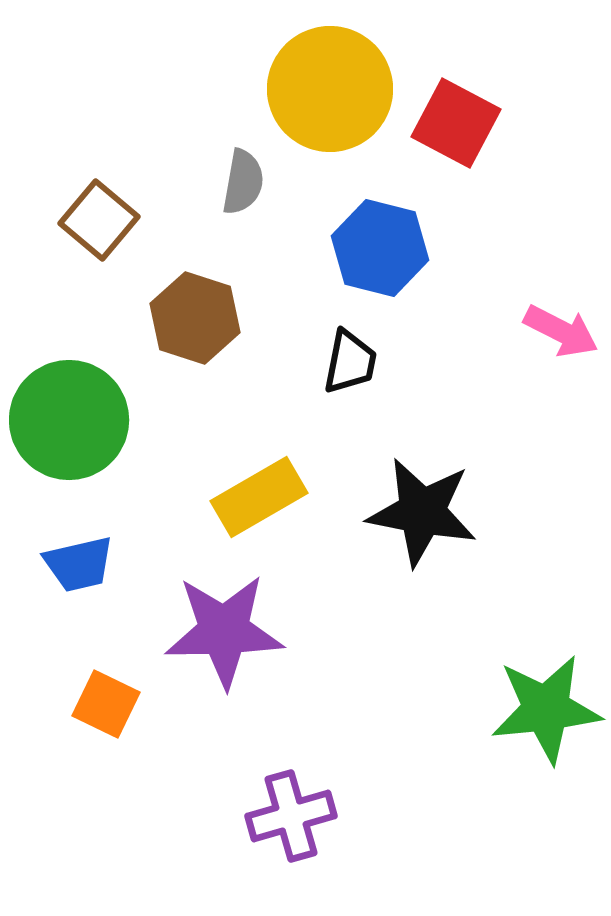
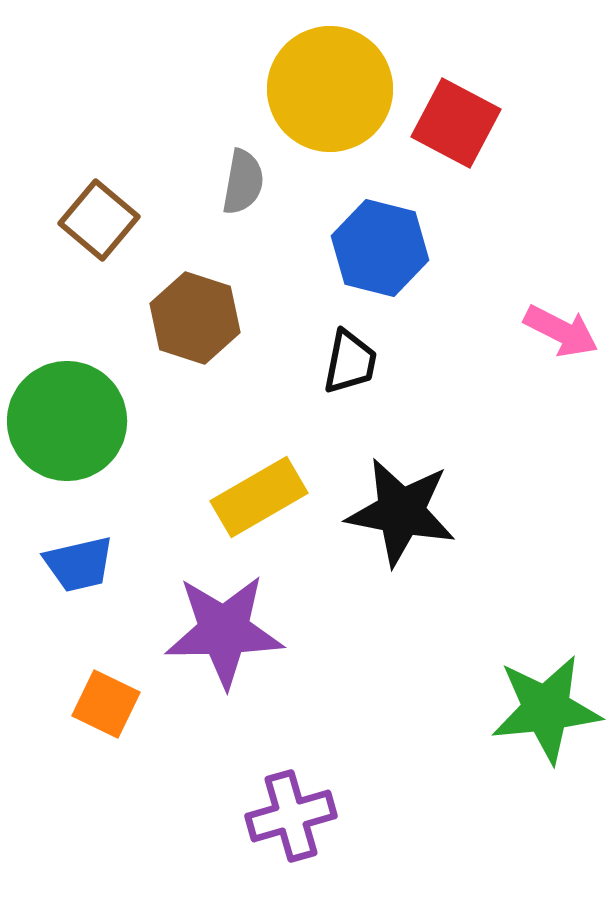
green circle: moved 2 px left, 1 px down
black star: moved 21 px left
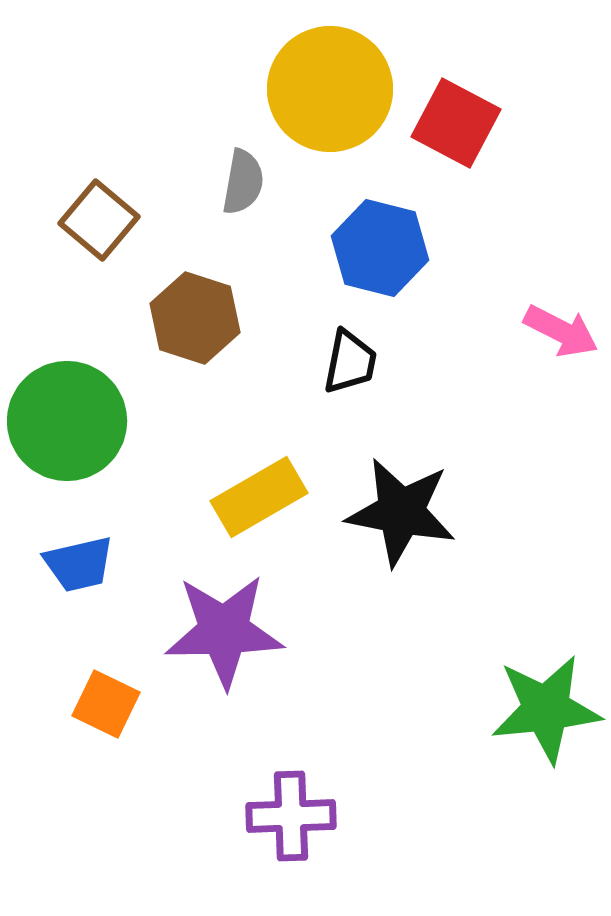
purple cross: rotated 14 degrees clockwise
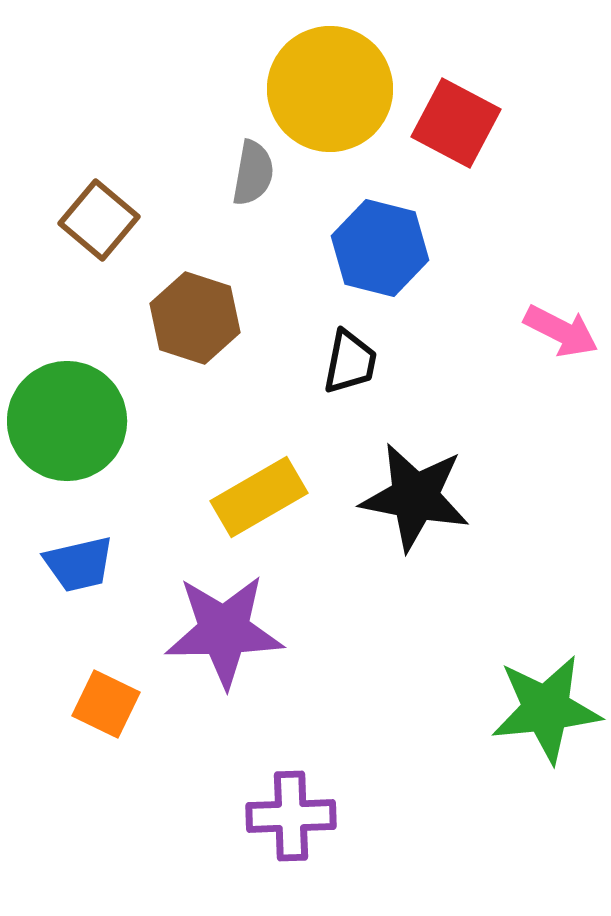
gray semicircle: moved 10 px right, 9 px up
black star: moved 14 px right, 15 px up
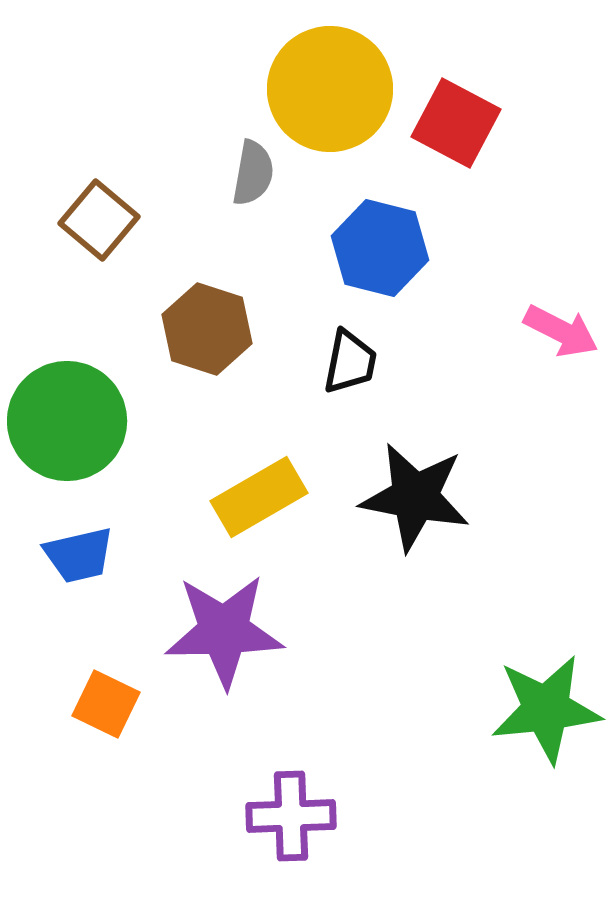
brown hexagon: moved 12 px right, 11 px down
blue trapezoid: moved 9 px up
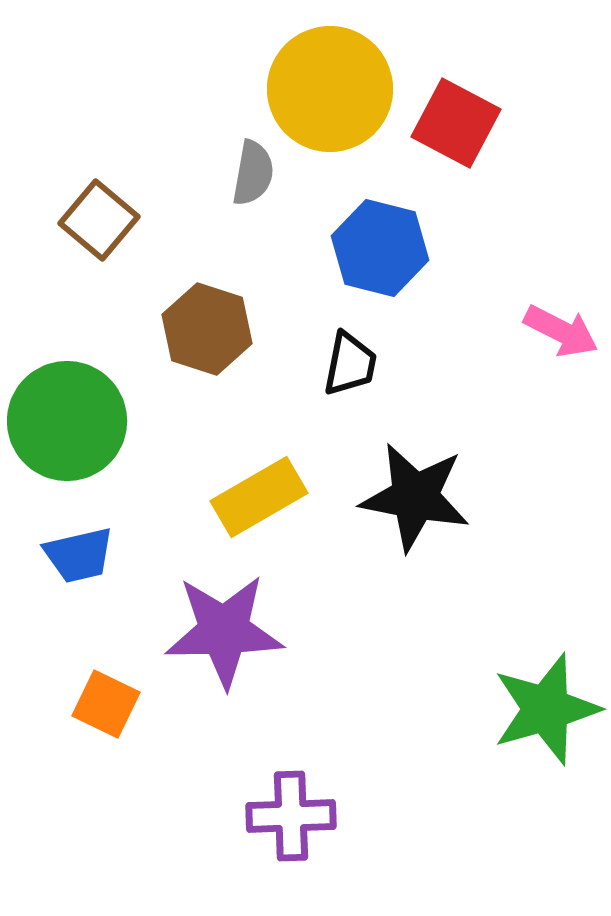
black trapezoid: moved 2 px down
green star: rotated 10 degrees counterclockwise
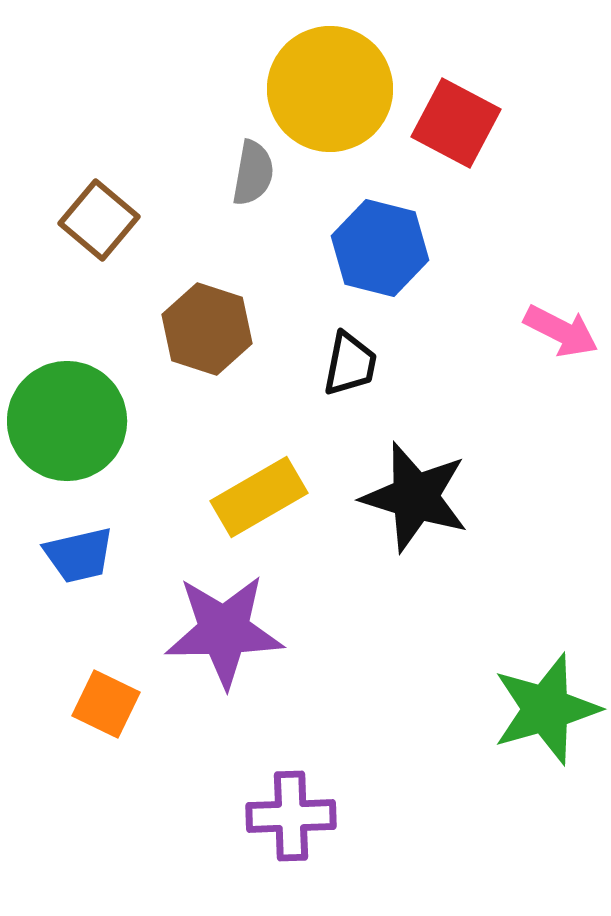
black star: rotated 6 degrees clockwise
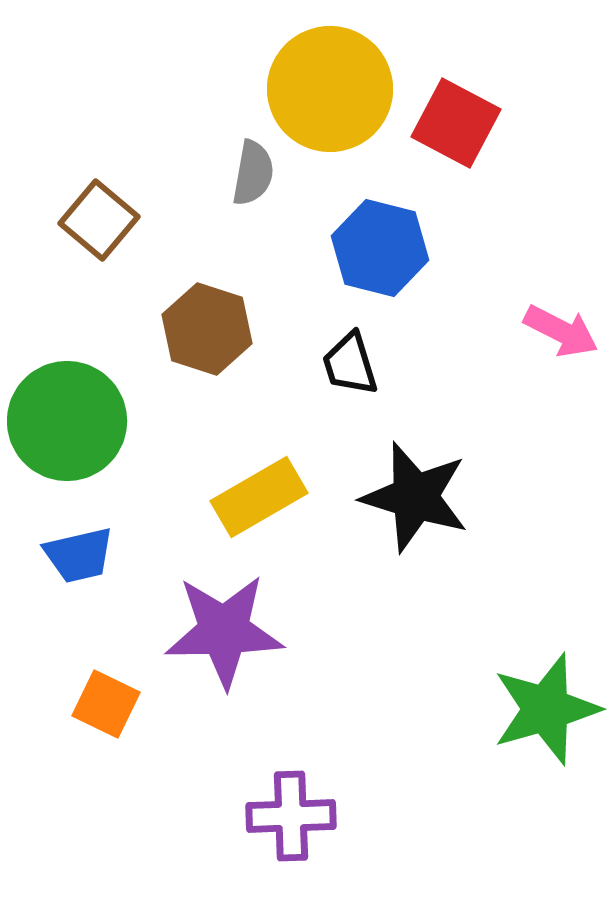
black trapezoid: rotated 152 degrees clockwise
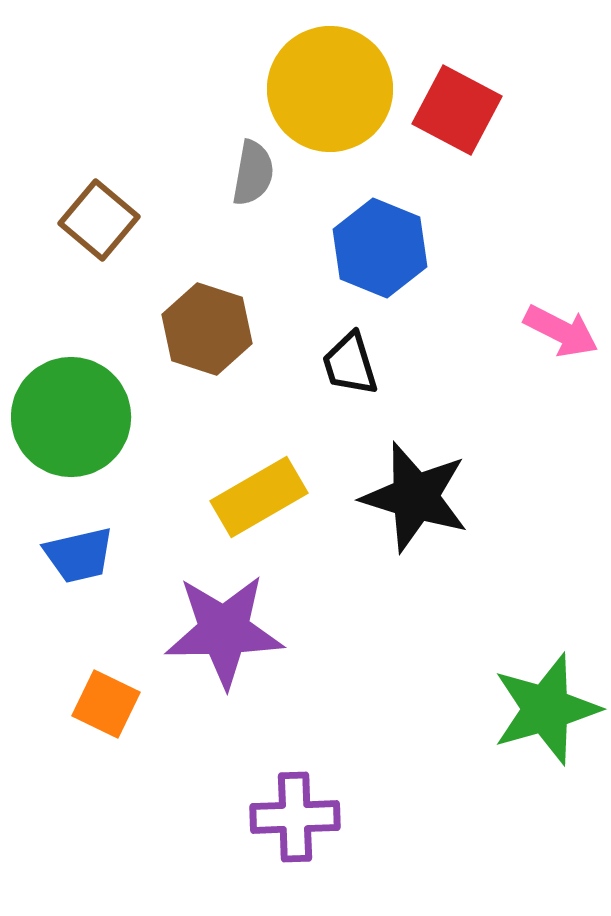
red square: moved 1 px right, 13 px up
blue hexagon: rotated 8 degrees clockwise
green circle: moved 4 px right, 4 px up
purple cross: moved 4 px right, 1 px down
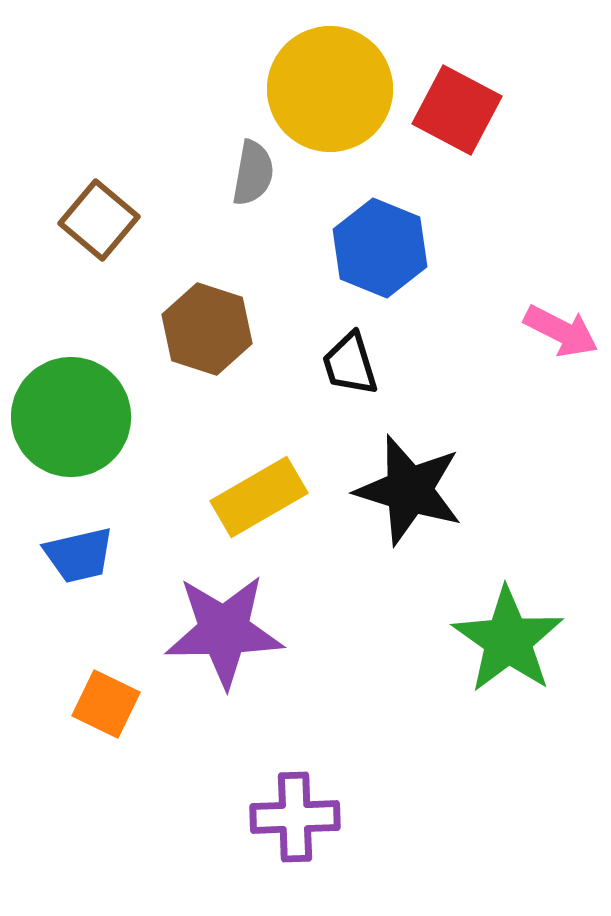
black star: moved 6 px left, 7 px up
green star: moved 38 px left, 69 px up; rotated 21 degrees counterclockwise
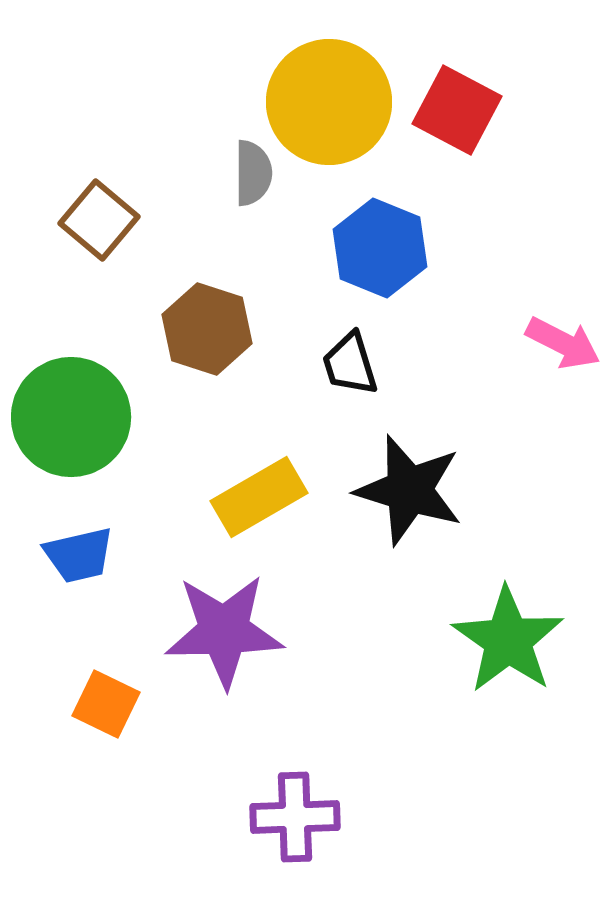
yellow circle: moved 1 px left, 13 px down
gray semicircle: rotated 10 degrees counterclockwise
pink arrow: moved 2 px right, 12 px down
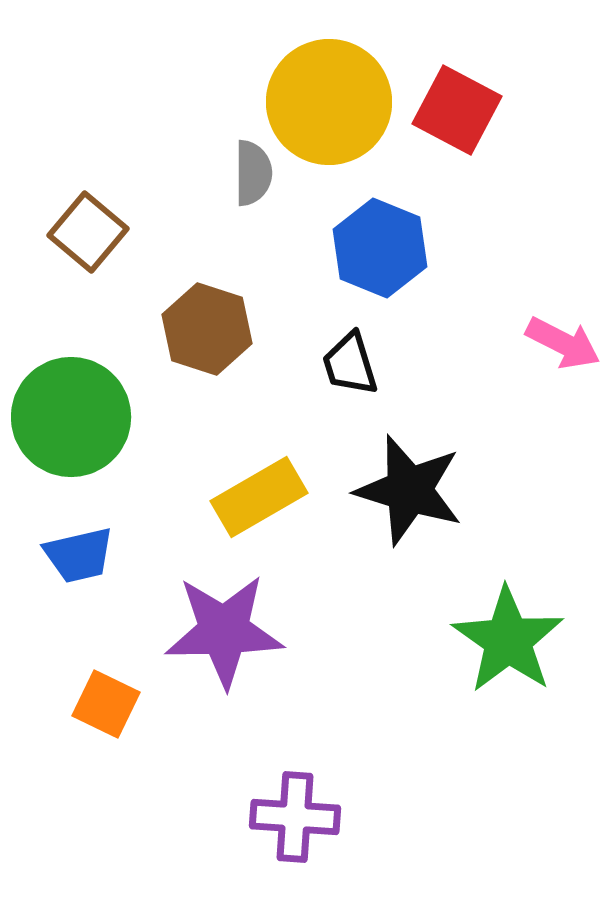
brown square: moved 11 px left, 12 px down
purple cross: rotated 6 degrees clockwise
